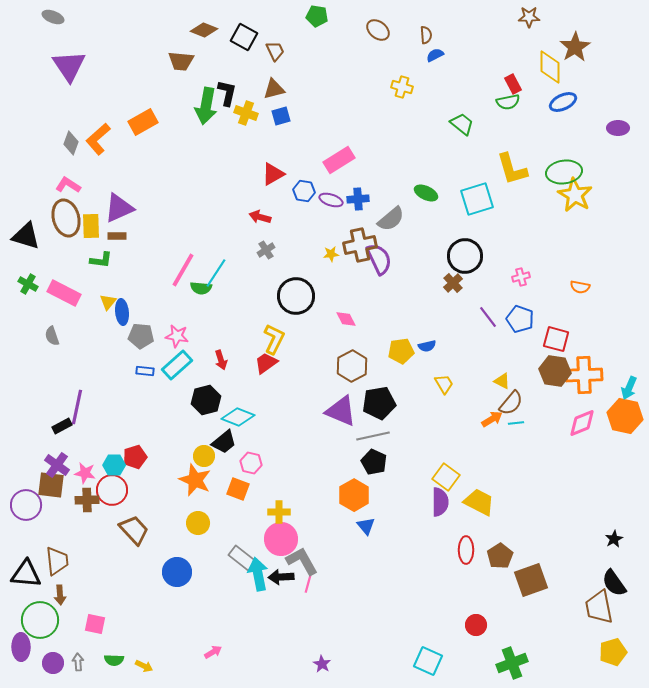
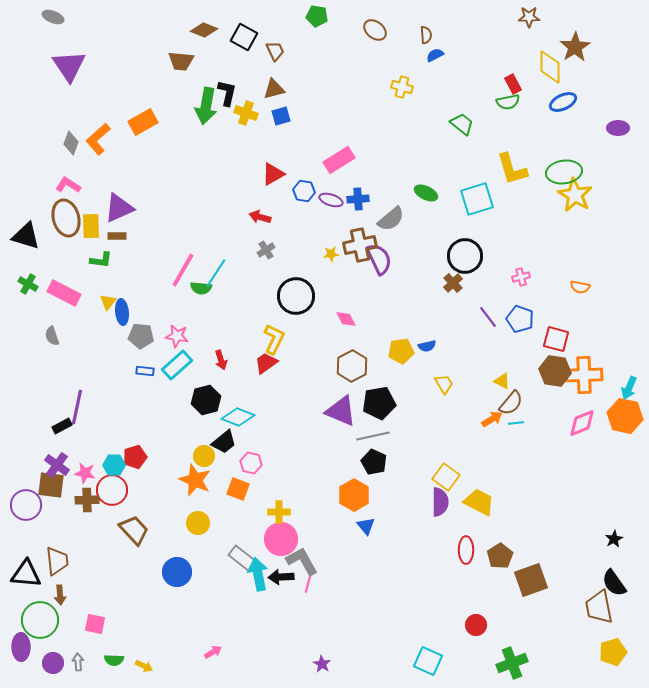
brown ellipse at (378, 30): moved 3 px left
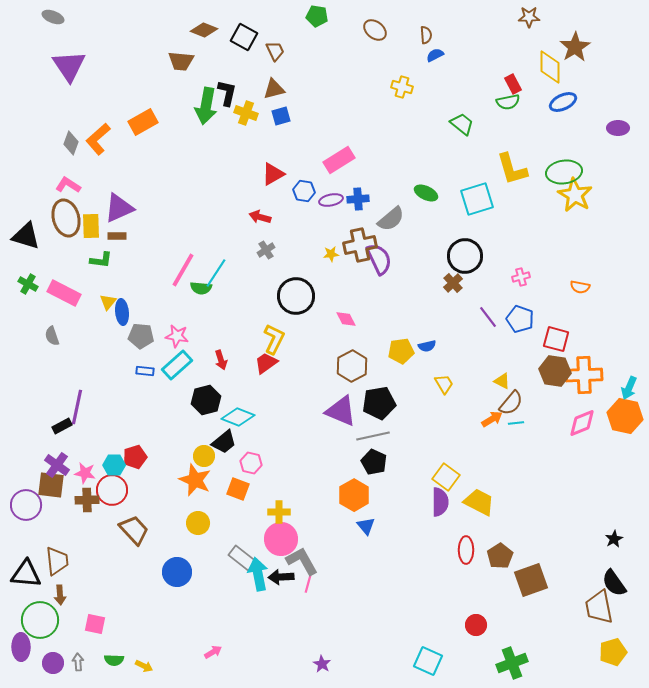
purple ellipse at (331, 200): rotated 30 degrees counterclockwise
